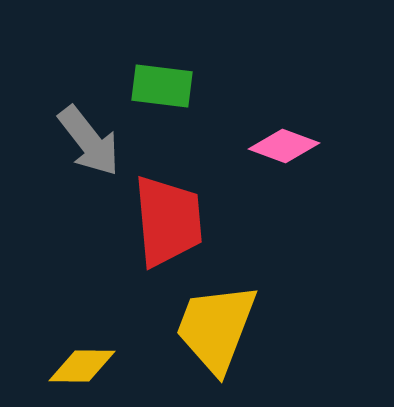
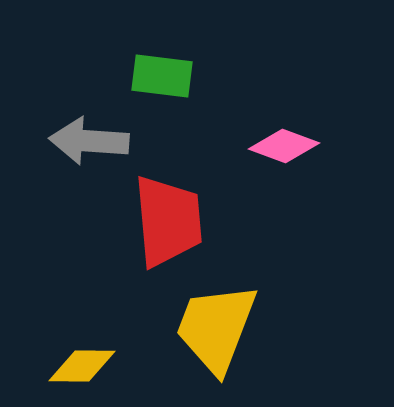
green rectangle: moved 10 px up
gray arrow: rotated 132 degrees clockwise
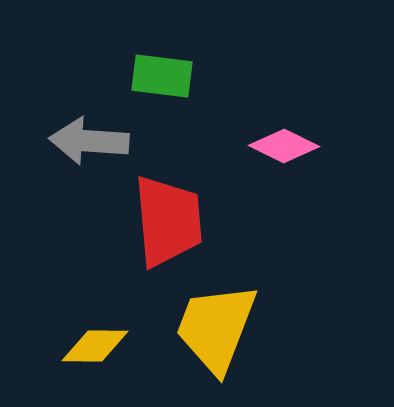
pink diamond: rotated 6 degrees clockwise
yellow diamond: moved 13 px right, 20 px up
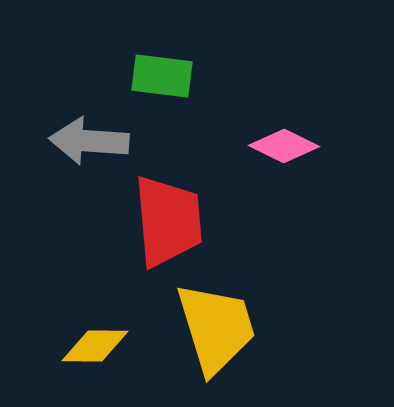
yellow trapezoid: rotated 142 degrees clockwise
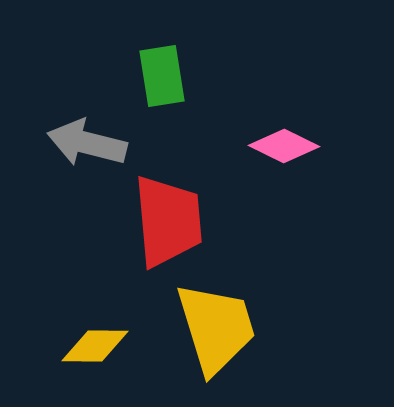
green rectangle: rotated 74 degrees clockwise
gray arrow: moved 2 px left, 2 px down; rotated 10 degrees clockwise
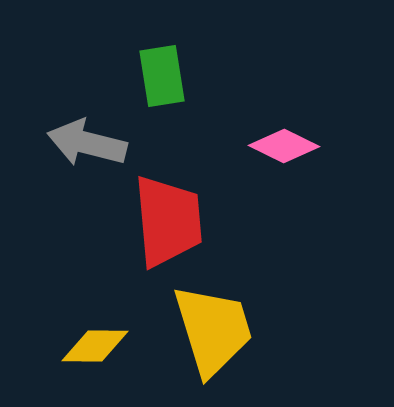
yellow trapezoid: moved 3 px left, 2 px down
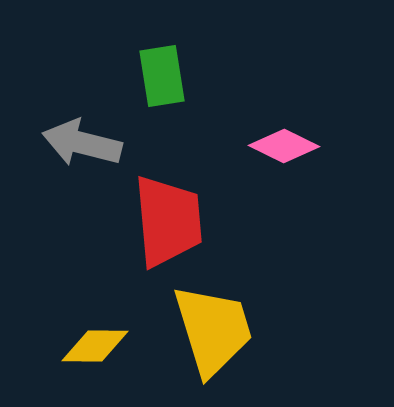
gray arrow: moved 5 px left
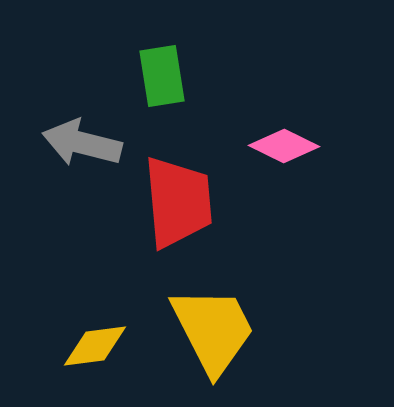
red trapezoid: moved 10 px right, 19 px up
yellow trapezoid: rotated 10 degrees counterclockwise
yellow diamond: rotated 8 degrees counterclockwise
